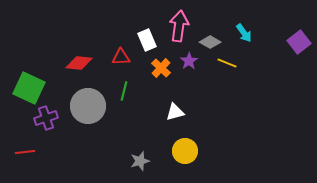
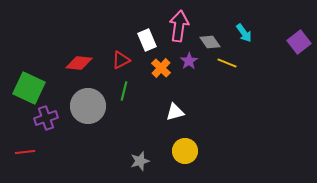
gray diamond: rotated 25 degrees clockwise
red triangle: moved 3 px down; rotated 24 degrees counterclockwise
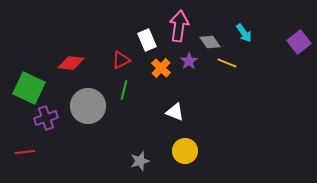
red diamond: moved 8 px left
green line: moved 1 px up
white triangle: rotated 36 degrees clockwise
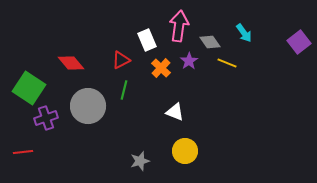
red diamond: rotated 44 degrees clockwise
green square: rotated 8 degrees clockwise
red line: moved 2 px left
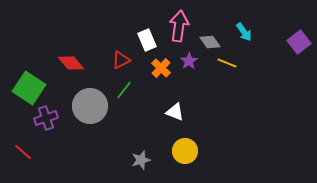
cyan arrow: moved 1 px up
green line: rotated 24 degrees clockwise
gray circle: moved 2 px right
red line: rotated 48 degrees clockwise
gray star: moved 1 px right, 1 px up
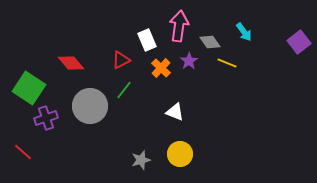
yellow circle: moved 5 px left, 3 px down
